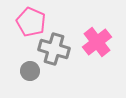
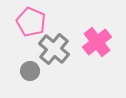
gray cross: rotated 24 degrees clockwise
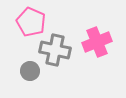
pink cross: rotated 16 degrees clockwise
gray cross: moved 1 px right, 1 px down; rotated 28 degrees counterclockwise
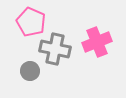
gray cross: moved 1 px up
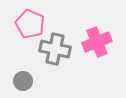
pink pentagon: moved 1 px left, 2 px down
gray circle: moved 7 px left, 10 px down
